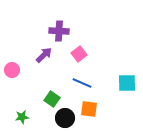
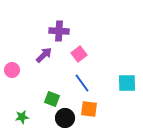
blue line: rotated 30 degrees clockwise
green square: rotated 14 degrees counterclockwise
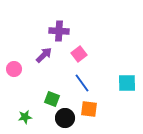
pink circle: moved 2 px right, 1 px up
green star: moved 3 px right
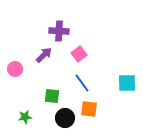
pink circle: moved 1 px right
green square: moved 3 px up; rotated 14 degrees counterclockwise
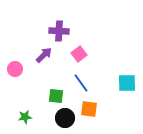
blue line: moved 1 px left
green square: moved 4 px right
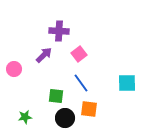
pink circle: moved 1 px left
